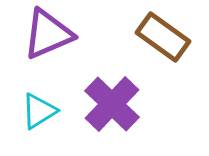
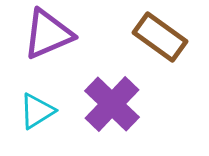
brown rectangle: moved 3 px left
cyan triangle: moved 2 px left
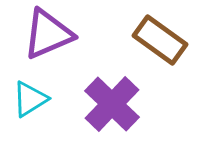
brown rectangle: moved 3 px down
cyan triangle: moved 7 px left, 12 px up
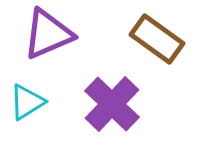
brown rectangle: moved 3 px left, 1 px up
cyan triangle: moved 3 px left, 3 px down
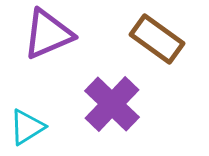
cyan triangle: moved 25 px down
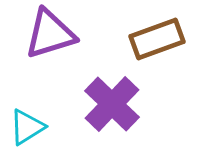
purple triangle: moved 2 px right; rotated 6 degrees clockwise
brown rectangle: rotated 56 degrees counterclockwise
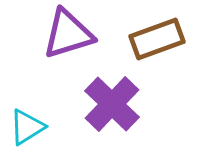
purple triangle: moved 18 px right
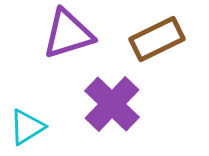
brown rectangle: rotated 6 degrees counterclockwise
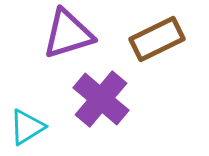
purple cross: moved 11 px left, 5 px up; rotated 4 degrees counterclockwise
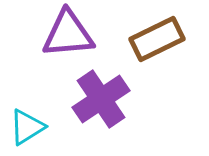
purple triangle: rotated 12 degrees clockwise
purple cross: rotated 16 degrees clockwise
